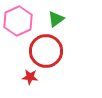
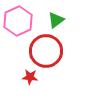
green triangle: moved 1 px down
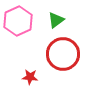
red circle: moved 17 px right, 3 px down
